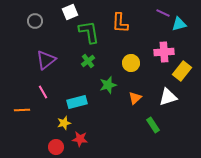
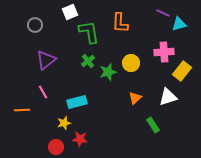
gray circle: moved 4 px down
green star: moved 13 px up
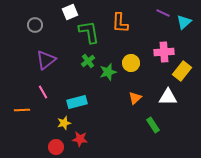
cyan triangle: moved 5 px right, 2 px up; rotated 28 degrees counterclockwise
white triangle: rotated 18 degrees clockwise
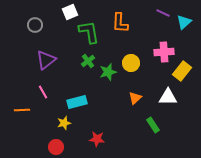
red star: moved 17 px right
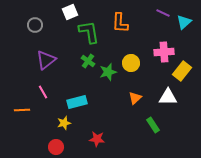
green cross: rotated 16 degrees counterclockwise
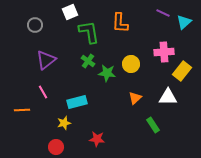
yellow circle: moved 1 px down
green star: moved 1 px left, 1 px down; rotated 24 degrees clockwise
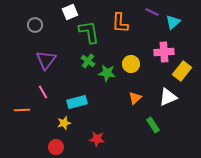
purple line: moved 11 px left, 1 px up
cyan triangle: moved 11 px left
purple triangle: rotated 15 degrees counterclockwise
white triangle: rotated 24 degrees counterclockwise
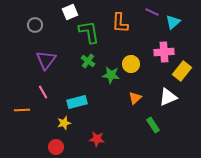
green star: moved 4 px right, 2 px down
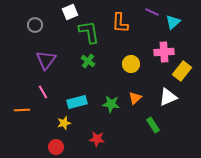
green star: moved 29 px down
